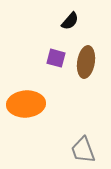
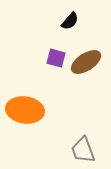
brown ellipse: rotated 48 degrees clockwise
orange ellipse: moved 1 px left, 6 px down; rotated 12 degrees clockwise
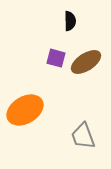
black semicircle: rotated 42 degrees counterclockwise
orange ellipse: rotated 39 degrees counterclockwise
gray trapezoid: moved 14 px up
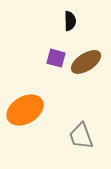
gray trapezoid: moved 2 px left
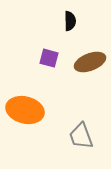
purple square: moved 7 px left
brown ellipse: moved 4 px right; rotated 12 degrees clockwise
orange ellipse: rotated 45 degrees clockwise
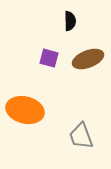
brown ellipse: moved 2 px left, 3 px up
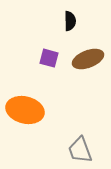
gray trapezoid: moved 1 px left, 14 px down
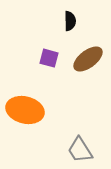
brown ellipse: rotated 16 degrees counterclockwise
gray trapezoid: rotated 12 degrees counterclockwise
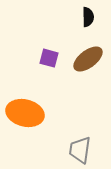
black semicircle: moved 18 px right, 4 px up
orange ellipse: moved 3 px down
gray trapezoid: rotated 40 degrees clockwise
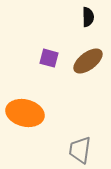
brown ellipse: moved 2 px down
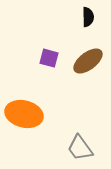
orange ellipse: moved 1 px left, 1 px down
gray trapezoid: moved 2 px up; rotated 44 degrees counterclockwise
